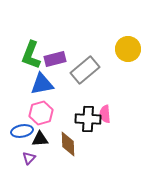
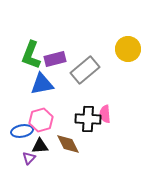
pink hexagon: moved 7 px down
black triangle: moved 7 px down
brown diamond: rotated 25 degrees counterclockwise
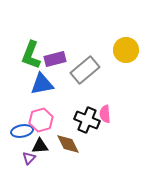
yellow circle: moved 2 px left, 1 px down
black cross: moved 1 px left, 1 px down; rotated 20 degrees clockwise
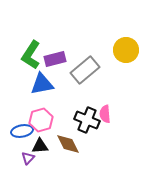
green L-shape: rotated 12 degrees clockwise
purple triangle: moved 1 px left
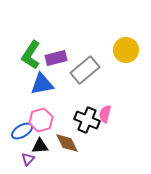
purple rectangle: moved 1 px right, 1 px up
pink semicircle: rotated 18 degrees clockwise
blue ellipse: rotated 20 degrees counterclockwise
brown diamond: moved 1 px left, 1 px up
purple triangle: moved 1 px down
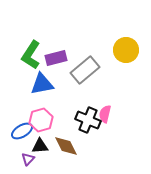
black cross: moved 1 px right
brown diamond: moved 1 px left, 3 px down
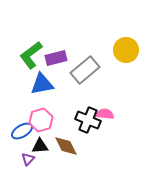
green L-shape: rotated 20 degrees clockwise
pink semicircle: rotated 84 degrees clockwise
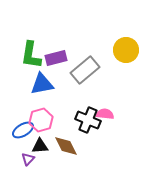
green L-shape: rotated 44 degrees counterclockwise
blue ellipse: moved 1 px right, 1 px up
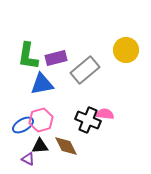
green L-shape: moved 3 px left, 1 px down
blue ellipse: moved 5 px up
purple triangle: rotated 48 degrees counterclockwise
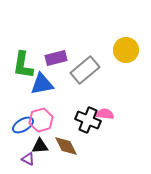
green L-shape: moved 5 px left, 9 px down
